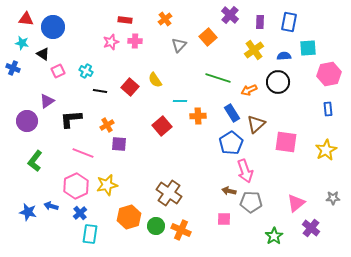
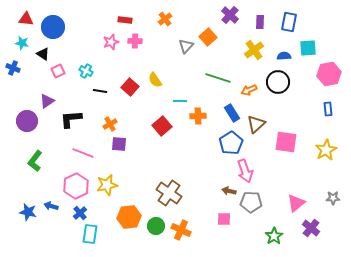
gray triangle at (179, 45): moved 7 px right, 1 px down
orange cross at (107, 125): moved 3 px right, 1 px up
orange hexagon at (129, 217): rotated 10 degrees clockwise
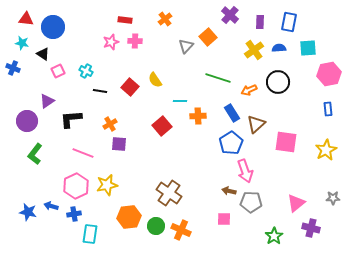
blue semicircle at (284, 56): moved 5 px left, 8 px up
green L-shape at (35, 161): moved 7 px up
blue cross at (80, 213): moved 6 px left, 1 px down; rotated 32 degrees clockwise
purple cross at (311, 228): rotated 24 degrees counterclockwise
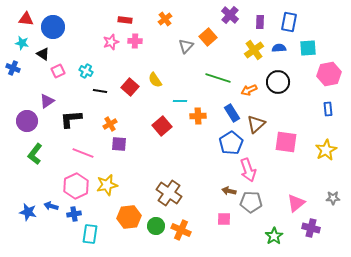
pink arrow at (245, 171): moved 3 px right, 1 px up
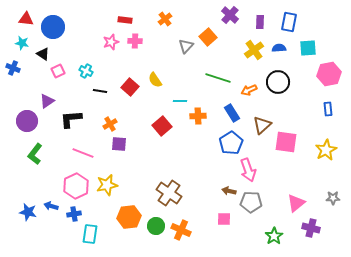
brown triangle at (256, 124): moved 6 px right, 1 px down
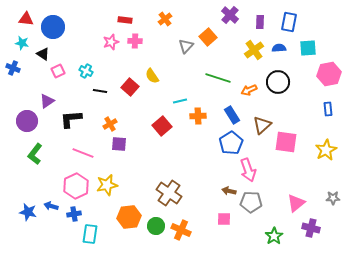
yellow semicircle at (155, 80): moved 3 px left, 4 px up
cyan line at (180, 101): rotated 16 degrees counterclockwise
blue rectangle at (232, 113): moved 2 px down
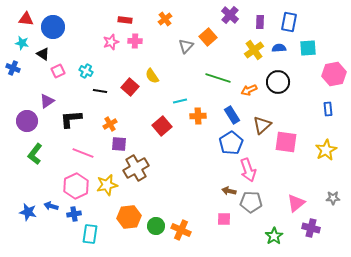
pink hexagon at (329, 74): moved 5 px right
brown cross at (169, 193): moved 33 px left, 25 px up; rotated 25 degrees clockwise
